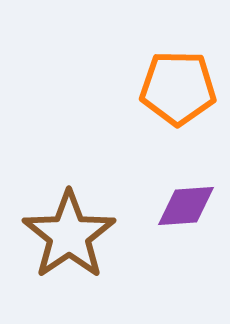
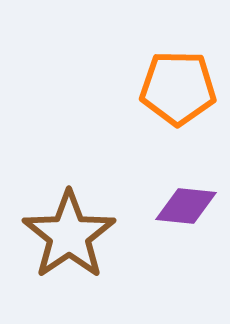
purple diamond: rotated 10 degrees clockwise
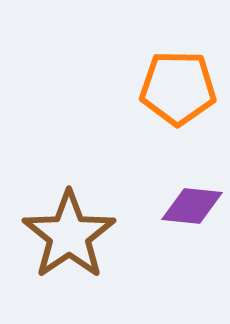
purple diamond: moved 6 px right
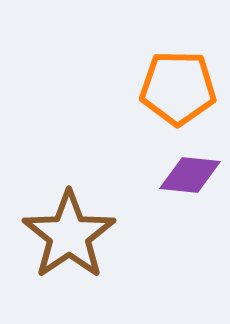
purple diamond: moved 2 px left, 31 px up
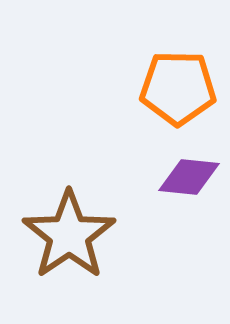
purple diamond: moved 1 px left, 2 px down
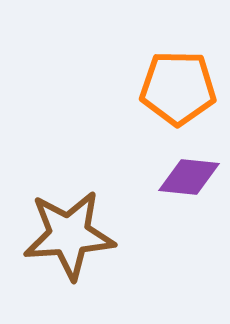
brown star: rotated 30 degrees clockwise
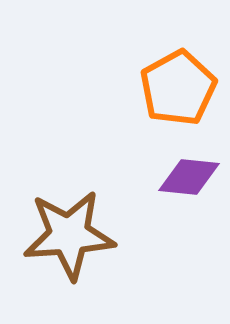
orange pentagon: rotated 30 degrees counterclockwise
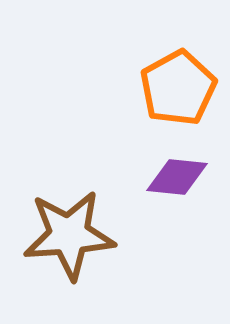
purple diamond: moved 12 px left
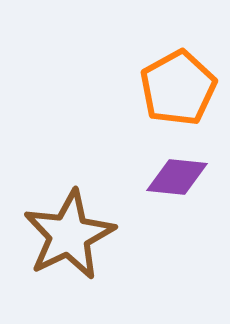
brown star: rotated 22 degrees counterclockwise
